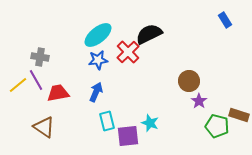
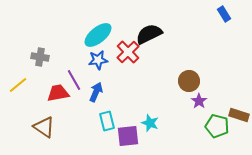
blue rectangle: moved 1 px left, 6 px up
purple line: moved 38 px right
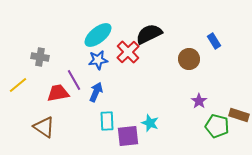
blue rectangle: moved 10 px left, 27 px down
brown circle: moved 22 px up
cyan rectangle: rotated 12 degrees clockwise
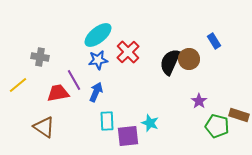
black semicircle: moved 21 px right, 28 px down; rotated 40 degrees counterclockwise
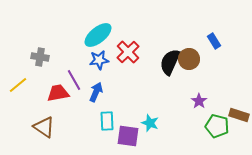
blue star: moved 1 px right
purple square: rotated 15 degrees clockwise
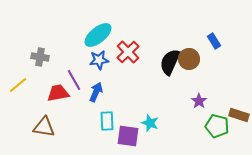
brown triangle: rotated 25 degrees counterclockwise
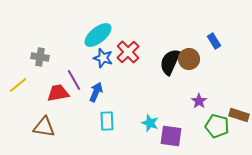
blue star: moved 4 px right, 2 px up; rotated 24 degrees clockwise
purple square: moved 43 px right
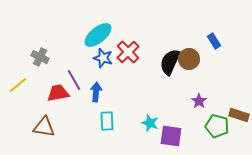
gray cross: rotated 18 degrees clockwise
blue arrow: rotated 18 degrees counterclockwise
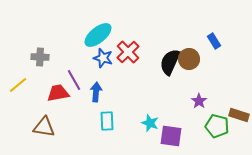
gray cross: rotated 24 degrees counterclockwise
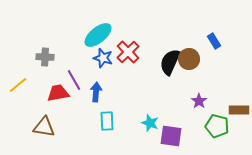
gray cross: moved 5 px right
brown rectangle: moved 5 px up; rotated 18 degrees counterclockwise
